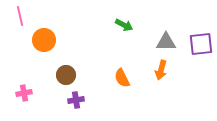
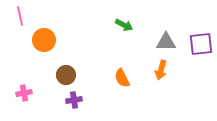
purple cross: moved 2 px left
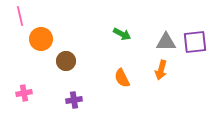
green arrow: moved 2 px left, 9 px down
orange circle: moved 3 px left, 1 px up
purple square: moved 6 px left, 2 px up
brown circle: moved 14 px up
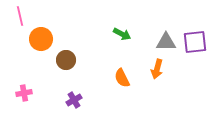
brown circle: moved 1 px up
orange arrow: moved 4 px left, 1 px up
purple cross: rotated 21 degrees counterclockwise
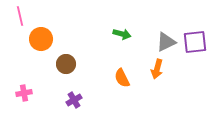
green arrow: rotated 12 degrees counterclockwise
gray triangle: rotated 25 degrees counterclockwise
brown circle: moved 4 px down
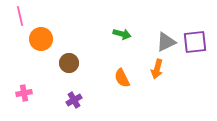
brown circle: moved 3 px right, 1 px up
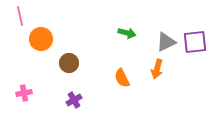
green arrow: moved 5 px right, 1 px up
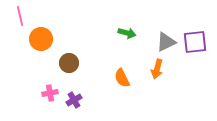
pink cross: moved 26 px right
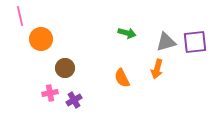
gray triangle: rotated 10 degrees clockwise
brown circle: moved 4 px left, 5 px down
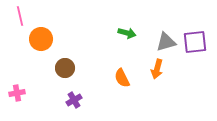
pink cross: moved 33 px left
